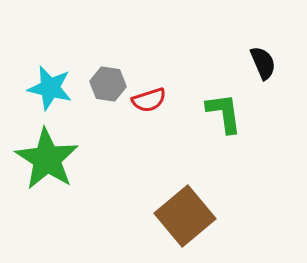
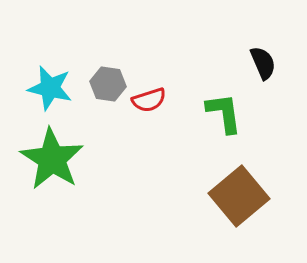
green star: moved 5 px right
brown square: moved 54 px right, 20 px up
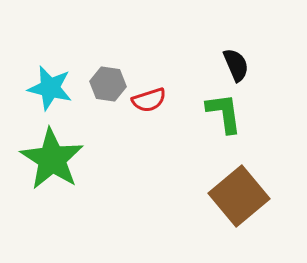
black semicircle: moved 27 px left, 2 px down
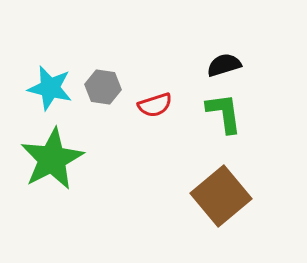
black semicircle: moved 12 px left; rotated 84 degrees counterclockwise
gray hexagon: moved 5 px left, 3 px down
red semicircle: moved 6 px right, 5 px down
green star: rotated 12 degrees clockwise
brown square: moved 18 px left
